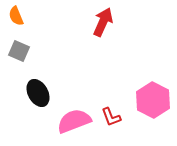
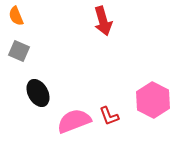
red arrow: moved 1 px up; rotated 140 degrees clockwise
red L-shape: moved 2 px left, 1 px up
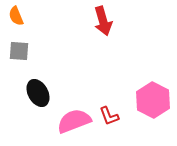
gray square: rotated 20 degrees counterclockwise
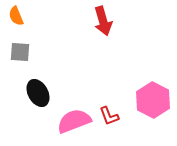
gray square: moved 1 px right, 1 px down
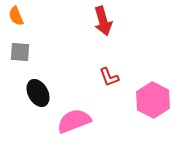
red L-shape: moved 39 px up
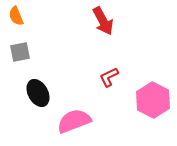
red arrow: rotated 12 degrees counterclockwise
gray square: rotated 15 degrees counterclockwise
red L-shape: rotated 85 degrees clockwise
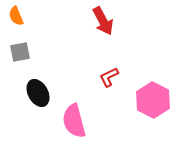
pink semicircle: rotated 84 degrees counterclockwise
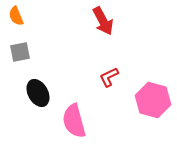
pink hexagon: rotated 12 degrees counterclockwise
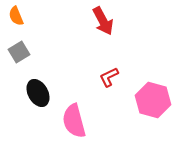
gray square: moved 1 px left; rotated 20 degrees counterclockwise
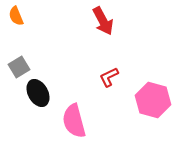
gray square: moved 15 px down
